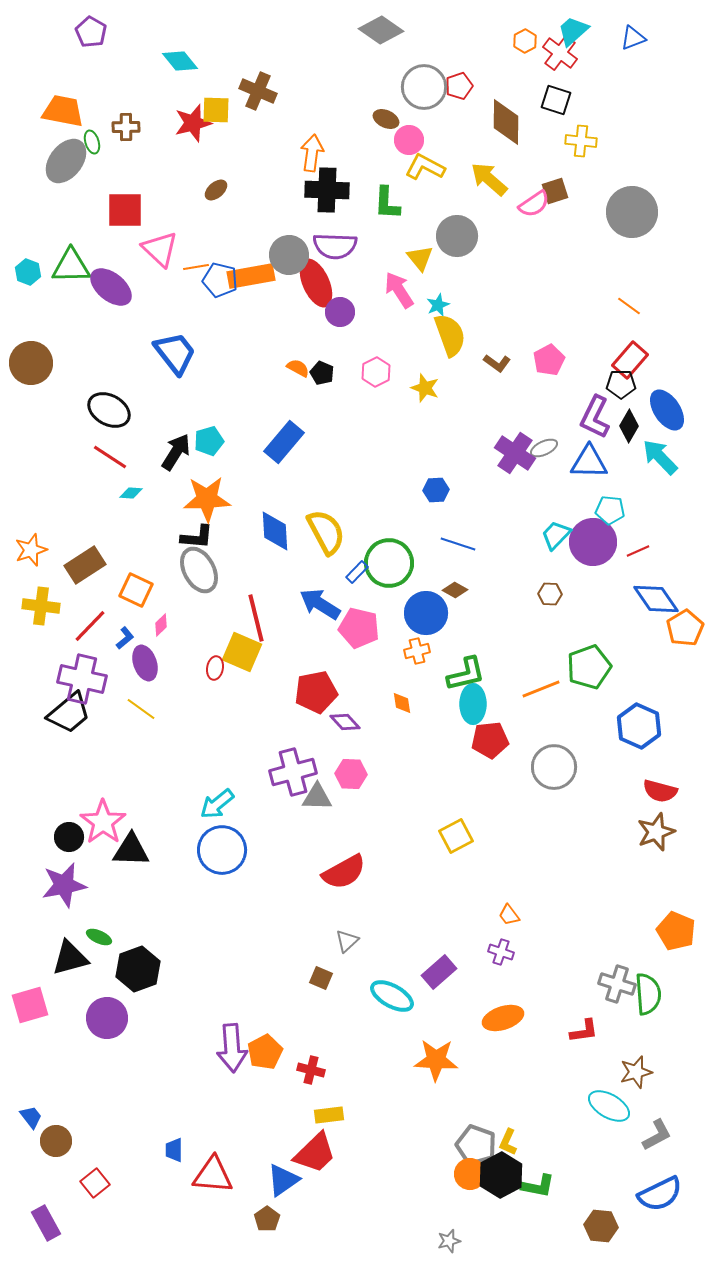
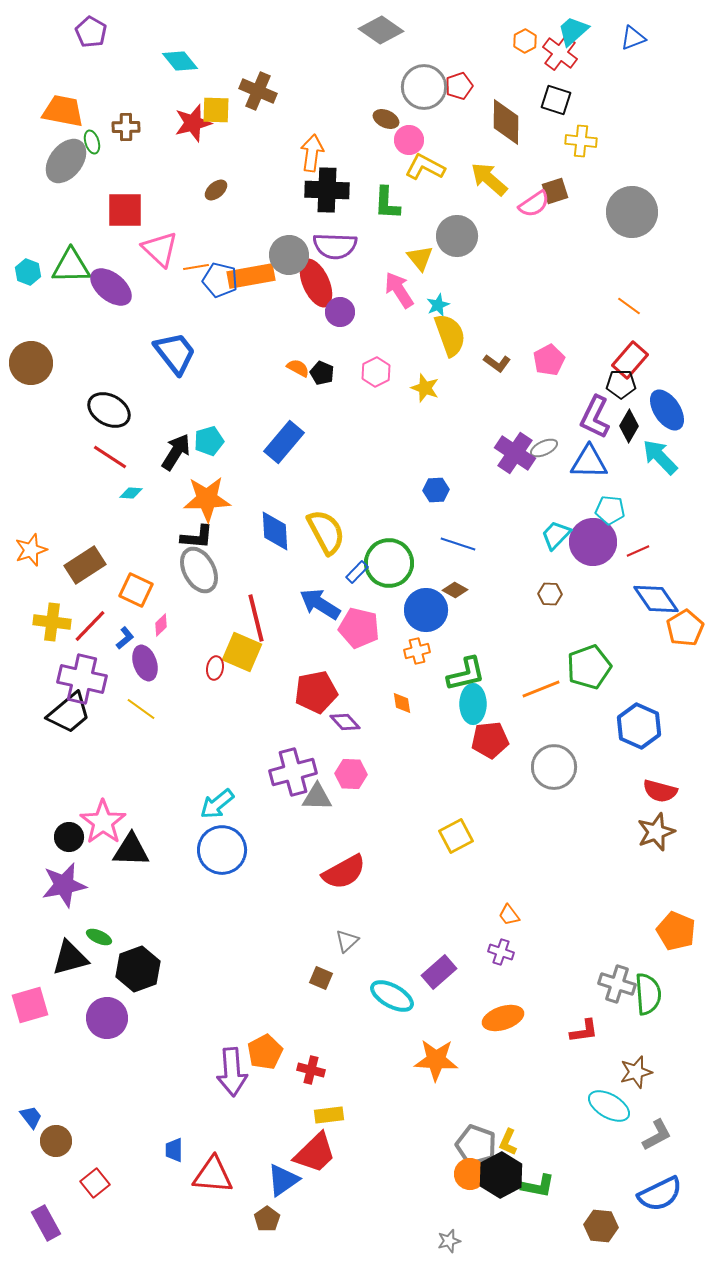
yellow cross at (41, 606): moved 11 px right, 16 px down
blue circle at (426, 613): moved 3 px up
purple arrow at (232, 1048): moved 24 px down
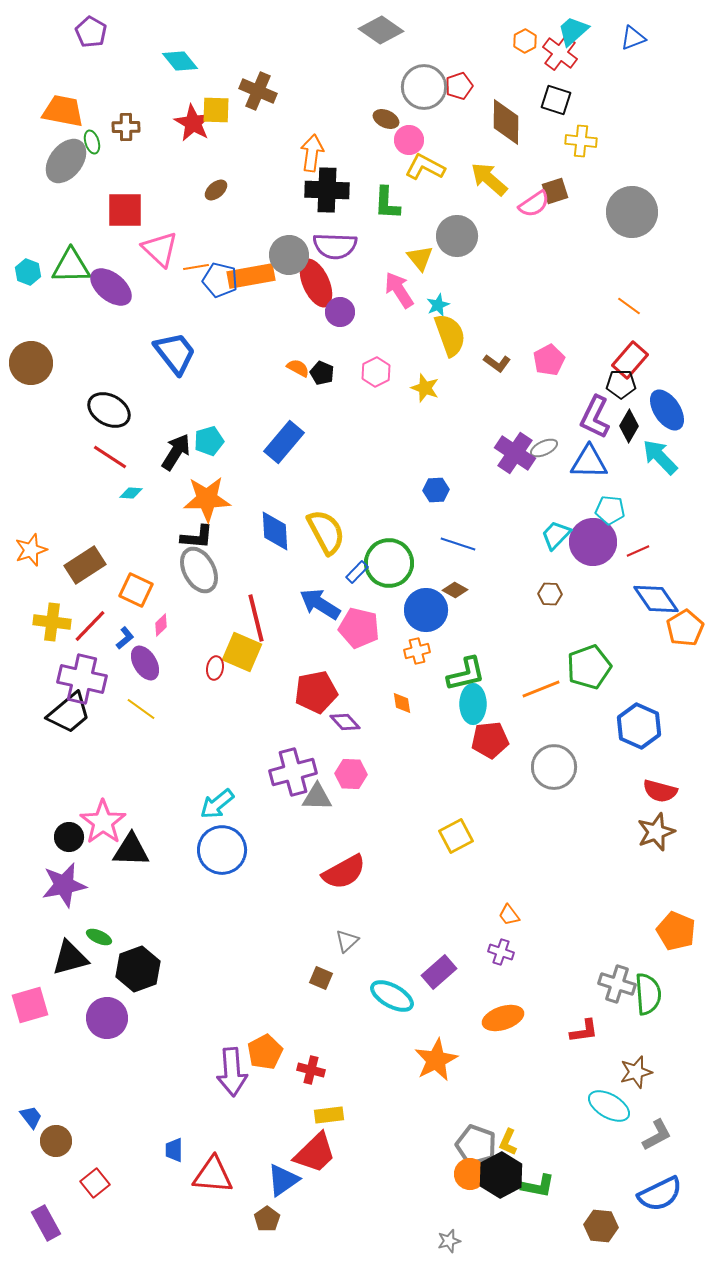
red star at (193, 123): rotated 27 degrees counterclockwise
purple ellipse at (145, 663): rotated 12 degrees counterclockwise
orange star at (436, 1060): rotated 30 degrees counterclockwise
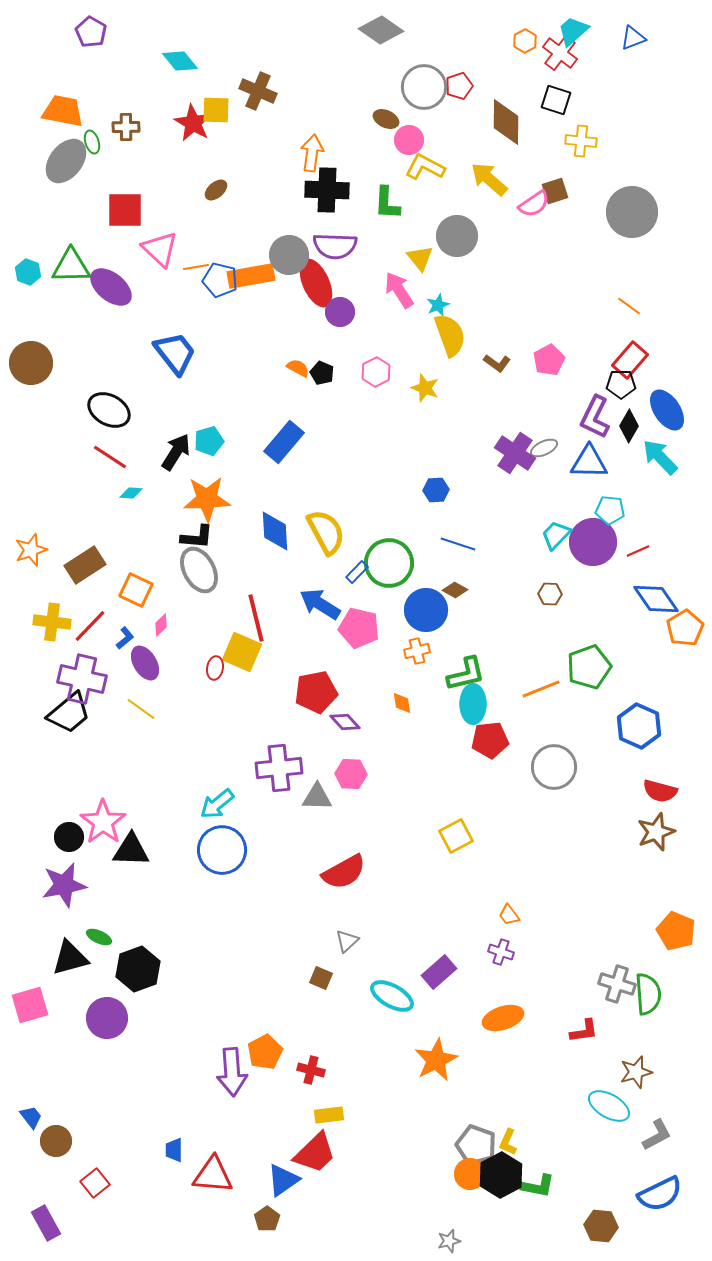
purple cross at (293, 772): moved 14 px left, 4 px up; rotated 9 degrees clockwise
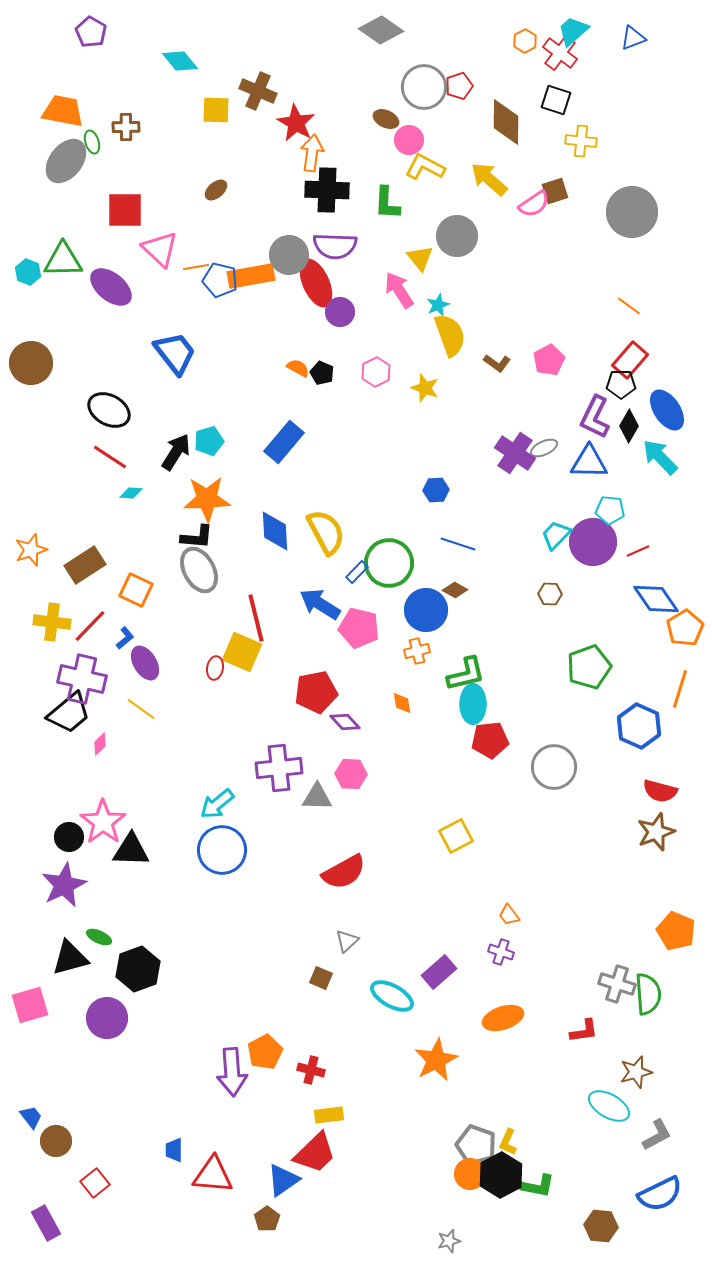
red star at (193, 123): moved 103 px right
green triangle at (71, 266): moved 8 px left, 6 px up
pink diamond at (161, 625): moved 61 px left, 119 px down
orange line at (541, 689): moved 139 px right; rotated 51 degrees counterclockwise
purple star at (64, 885): rotated 15 degrees counterclockwise
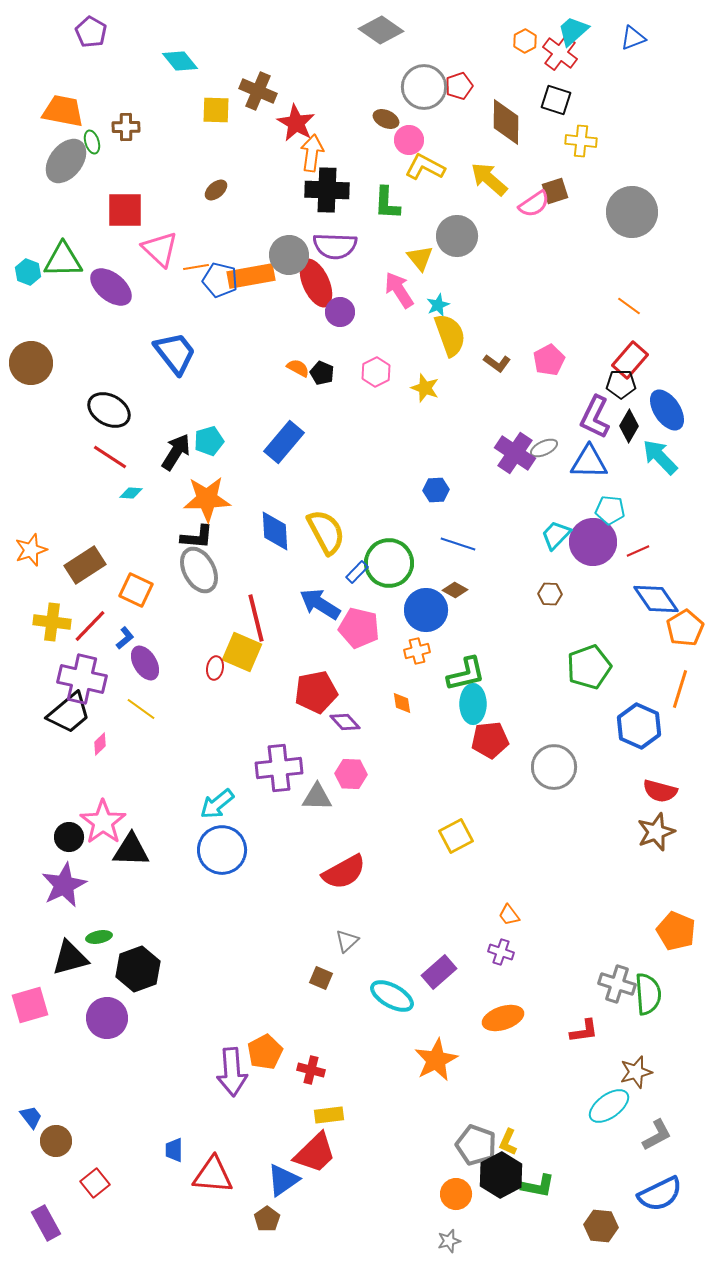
green ellipse at (99, 937): rotated 35 degrees counterclockwise
cyan ellipse at (609, 1106): rotated 66 degrees counterclockwise
orange circle at (470, 1174): moved 14 px left, 20 px down
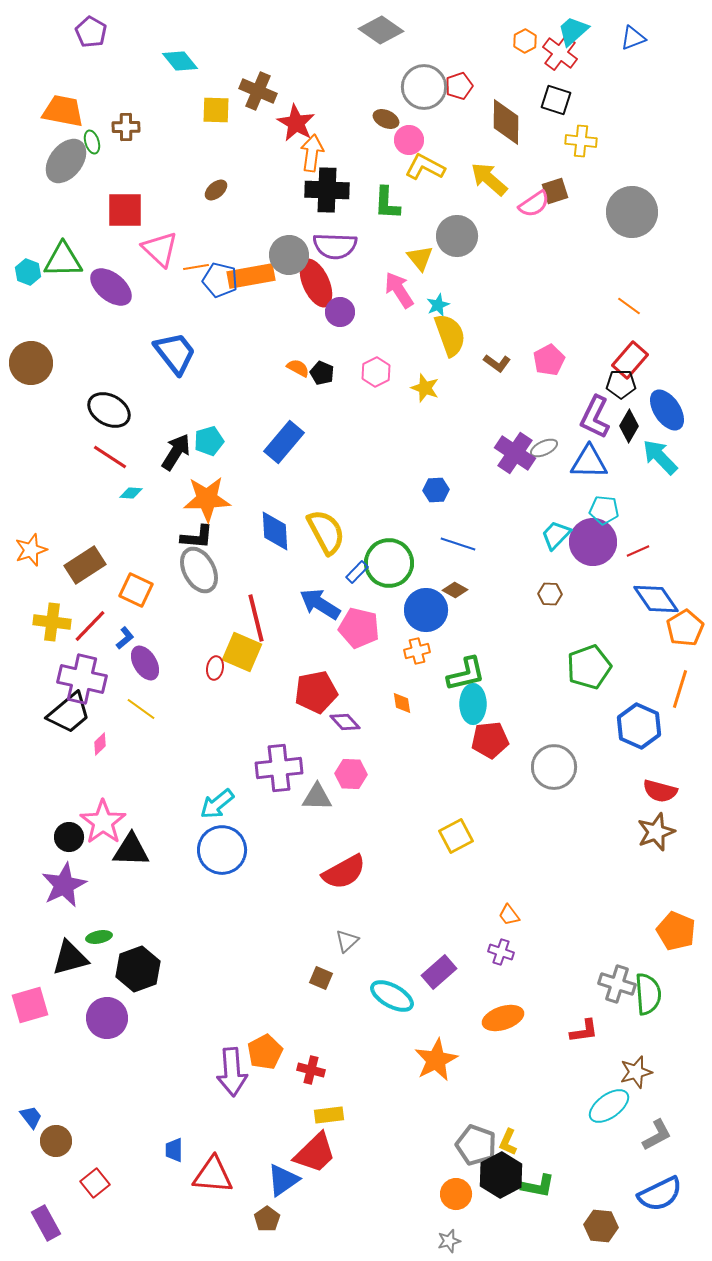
cyan pentagon at (610, 510): moved 6 px left
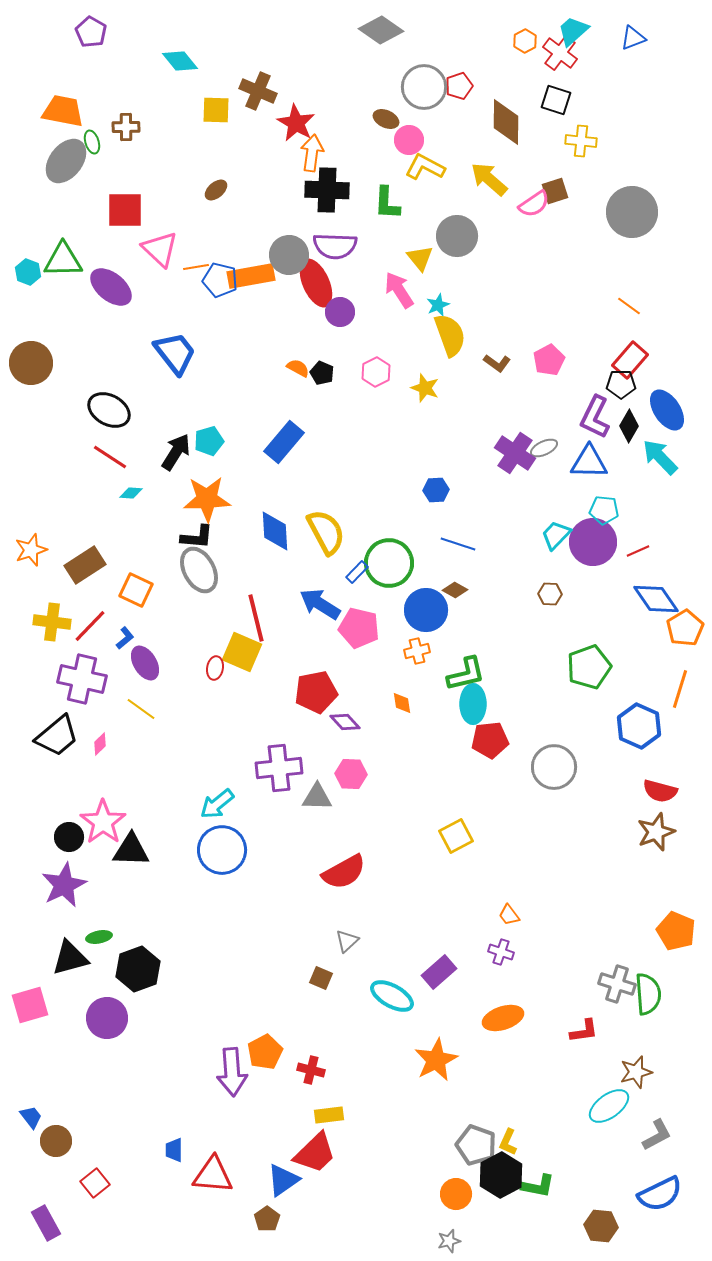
black trapezoid at (69, 713): moved 12 px left, 23 px down
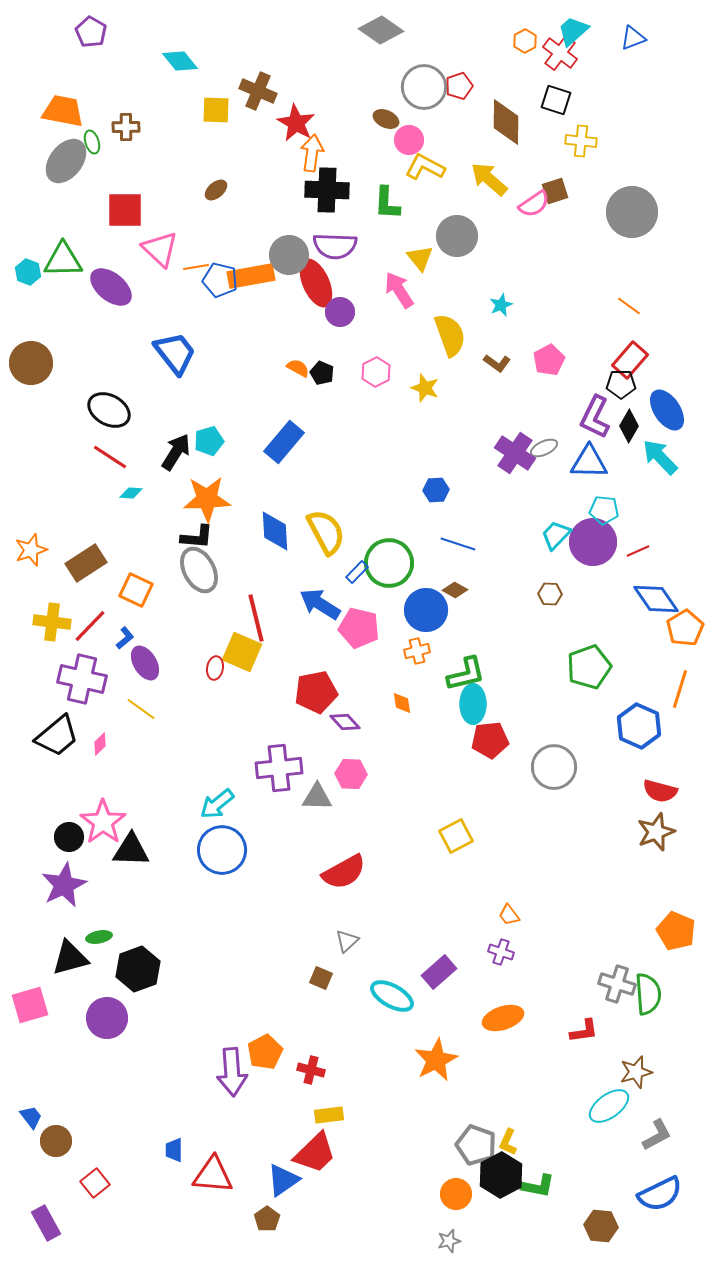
cyan star at (438, 305): moved 63 px right
brown rectangle at (85, 565): moved 1 px right, 2 px up
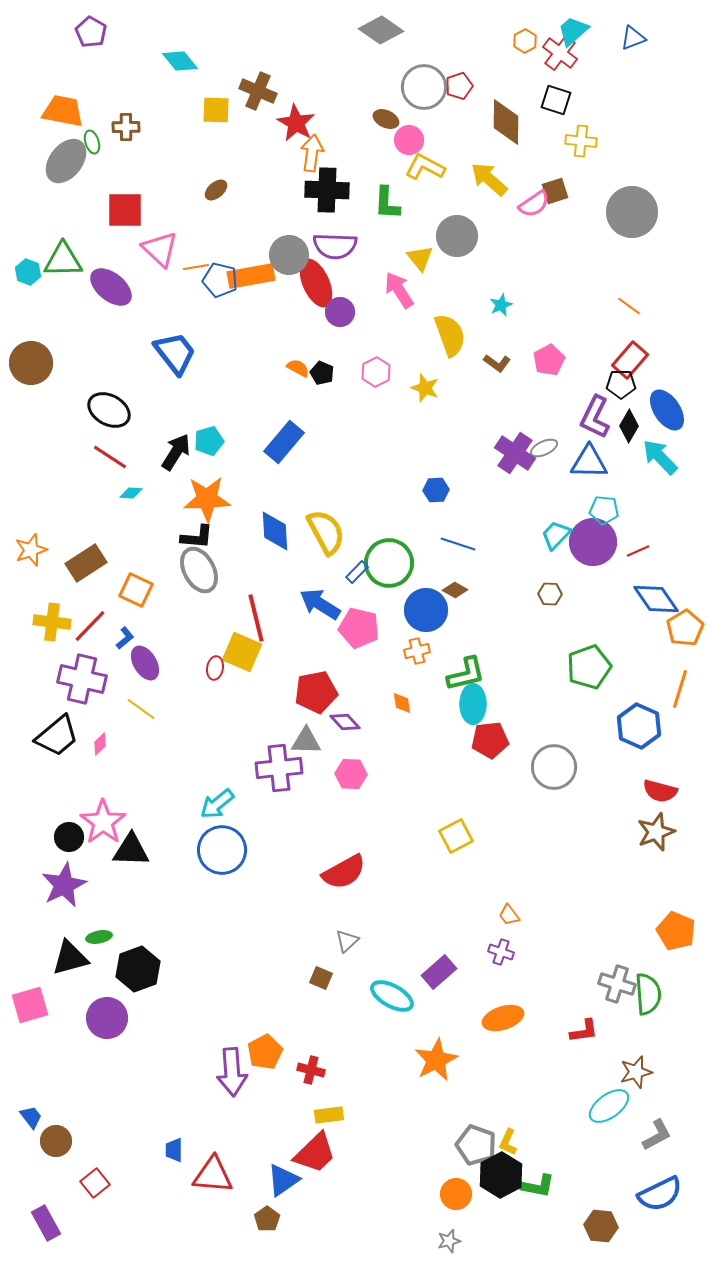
gray triangle at (317, 797): moved 11 px left, 56 px up
